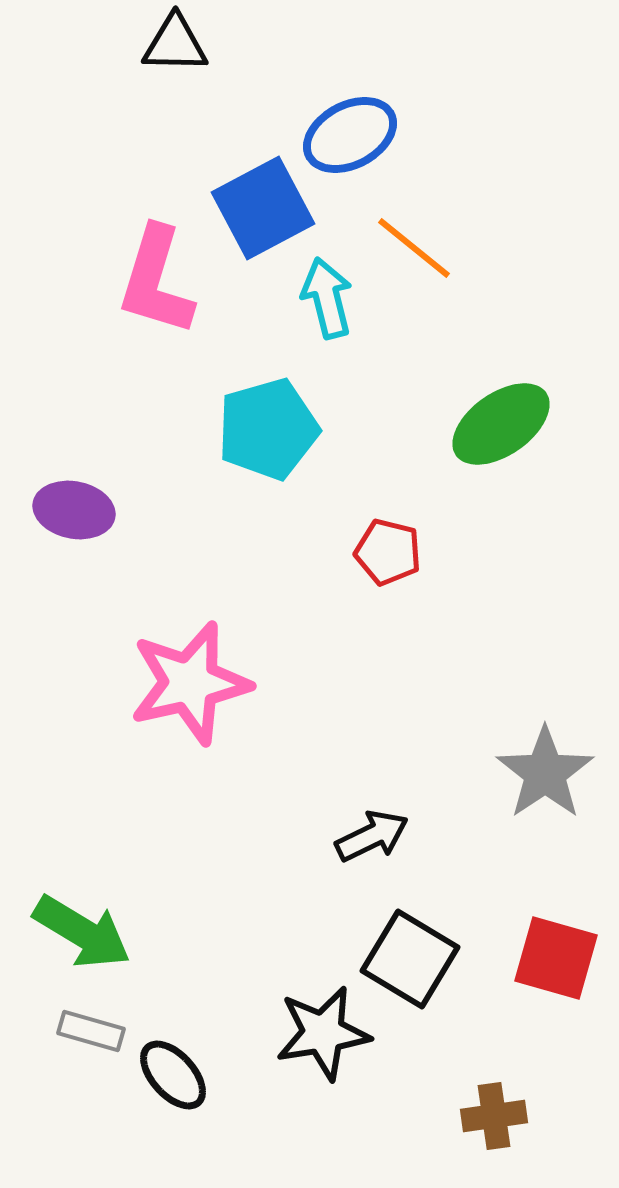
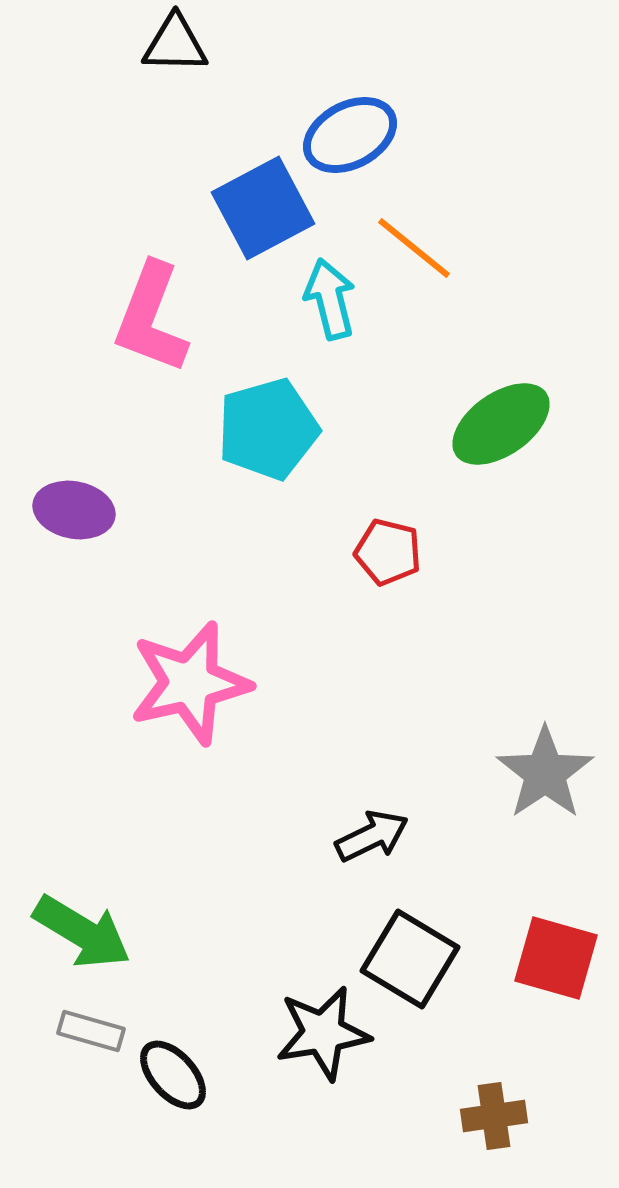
pink L-shape: moved 5 px left, 37 px down; rotated 4 degrees clockwise
cyan arrow: moved 3 px right, 1 px down
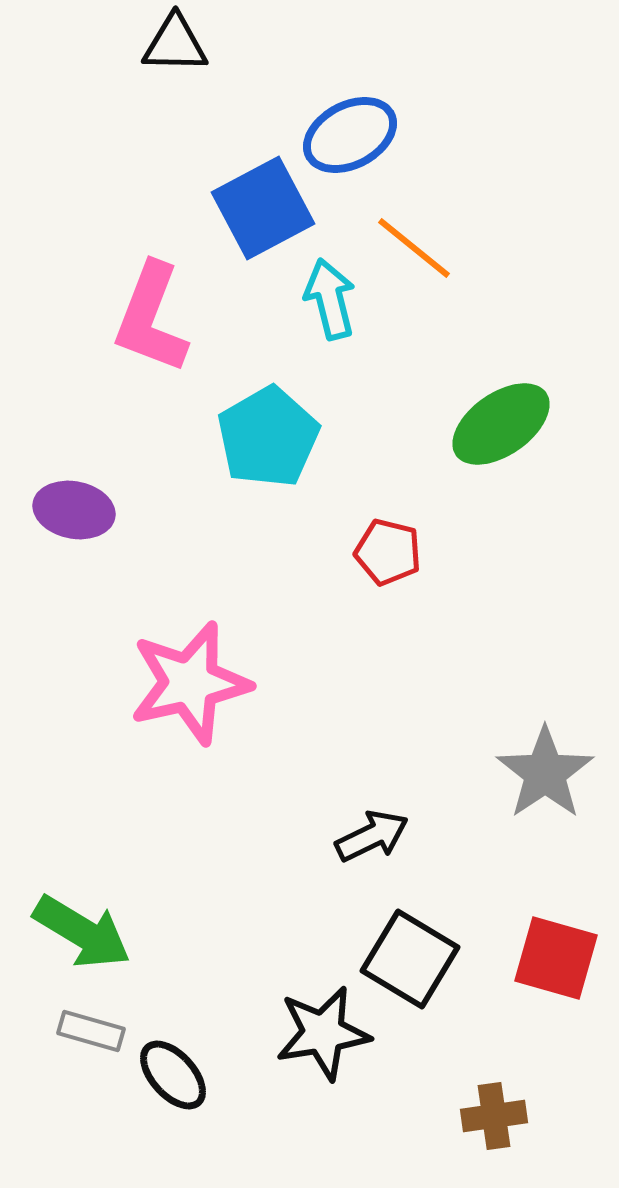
cyan pentagon: moved 8 px down; rotated 14 degrees counterclockwise
